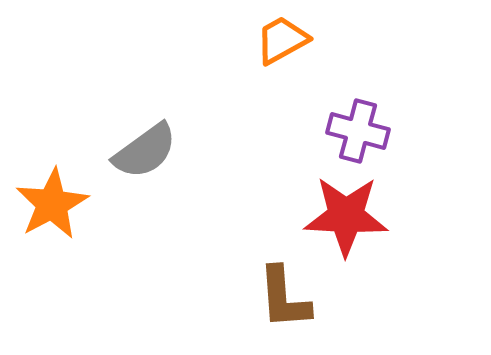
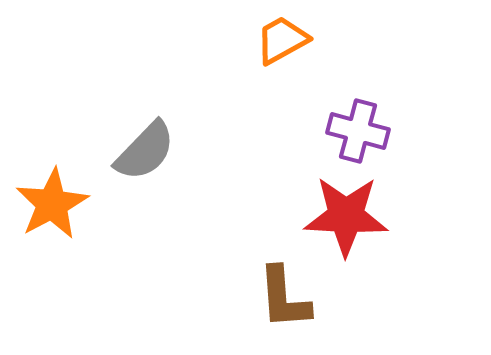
gray semicircle: rotated 10 degrees counterclockwise
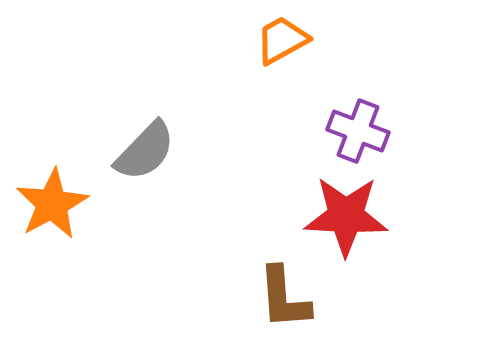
purple cross: rotated 6 degrees clockwise
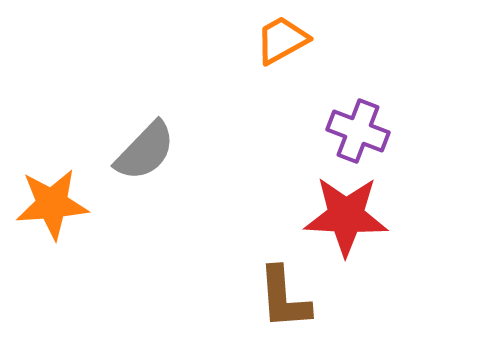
orange star: rotated 24 degrees clockwise
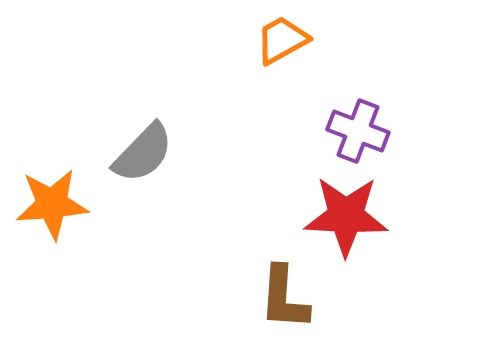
gray semicircle: moved 2 px left, 2 px down
brown L-shape: rotated 8 degrees clockwise
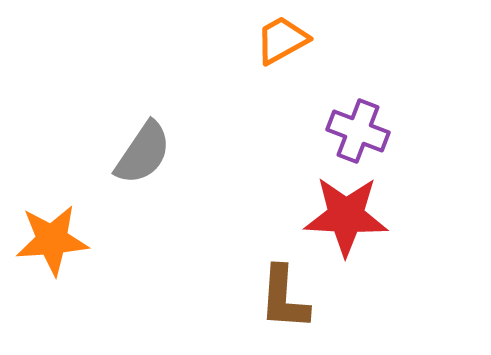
gray semicircle: rotated 10 degrees counterclockwise
orange star: moved 36 px down
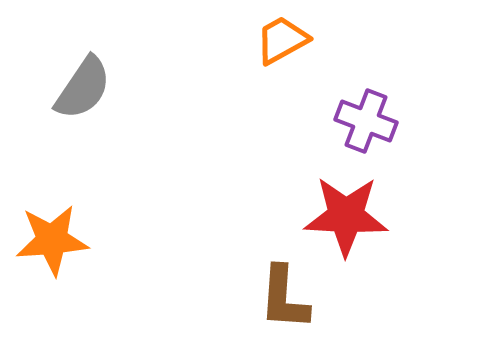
purple cross: moved 8 px right, 10 px up
gray semicircle: moved 60 px left, 65 px up
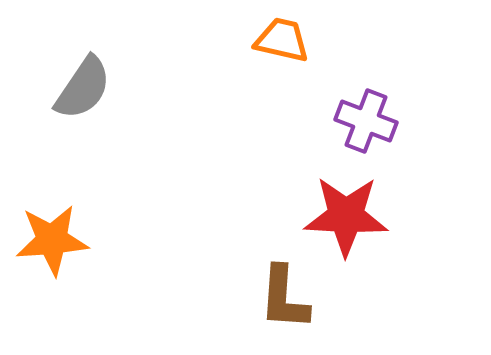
orange trapezoid: rotated 42 degrees clockwise
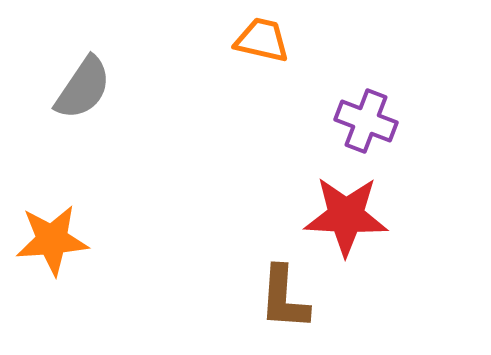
orange trapezoid: moved 20 px left
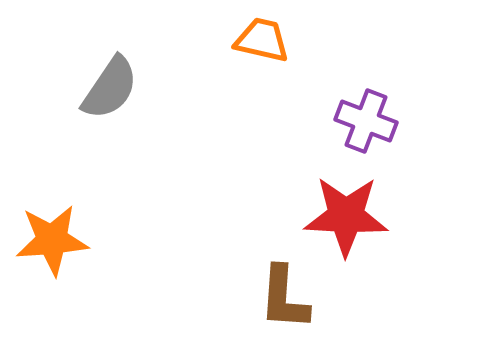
gray semicircle: moved 27 px right
